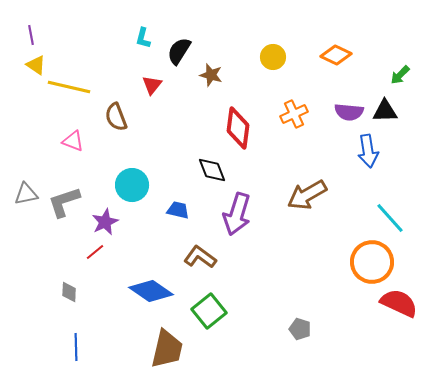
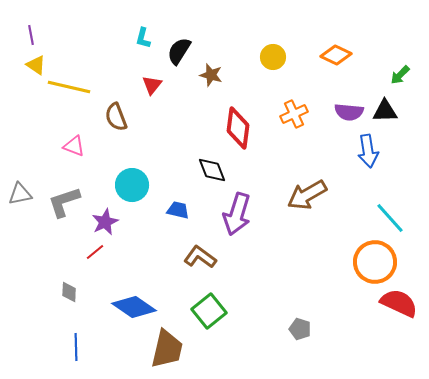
pink triangle: moved 1 px right, 5 px down
gray triangle: moved 6 px left
orange circle: moved 3 px right
blue diamond: moved 17 px left, 16 px down
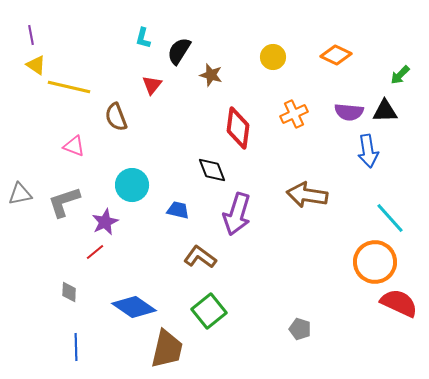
brown arrow: rotated 39 degrees clockwise
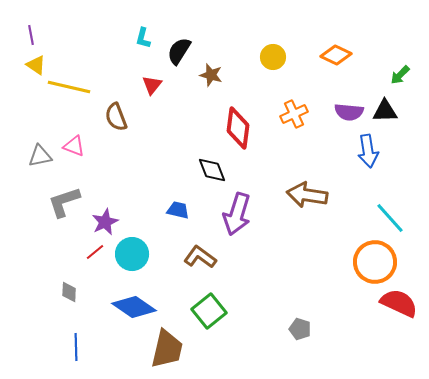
cyan circle: moved 69 px down
gray triangle: moved 20 px right, 38 px up
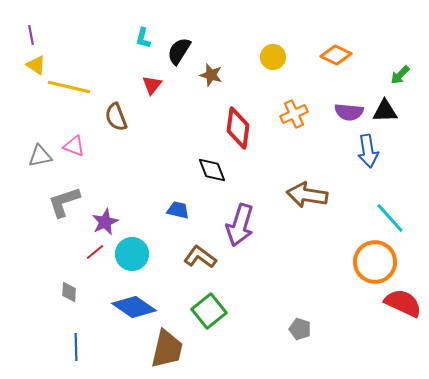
purple arrow: moved 3 px right, 11 px down
red semicircle: moved 4 px right
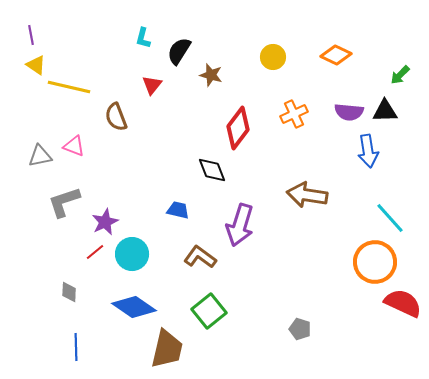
red diamond: rotated 30 degrees clockwise
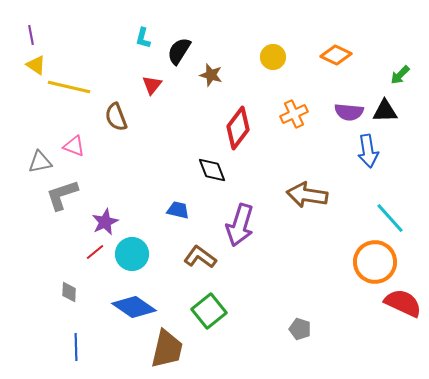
gray triangle: moved 6 px down
gray L-shape: moved 2 px left, 7 px up
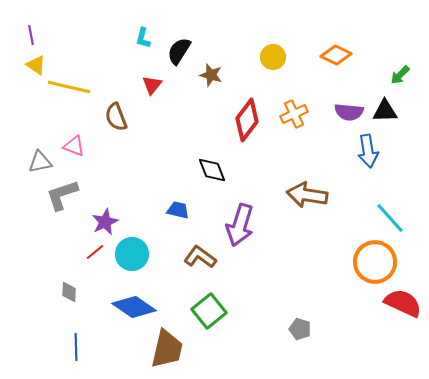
red diamond: moved 9 px right, 8 px up
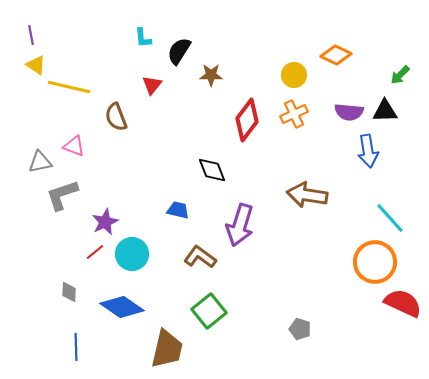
cyan L-shape: rotated 20 degrees counterclockwise
yellow circle: moved 21 px right, 18 px down
brown star: rotated 15 degrees counterclockwise
blue diamond: moved 12 px left
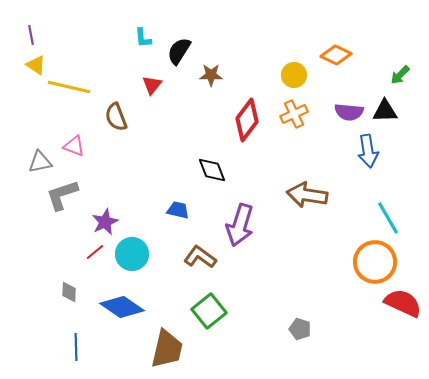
cyan line: moved 2 px left; rotated 12 degrees clockwise
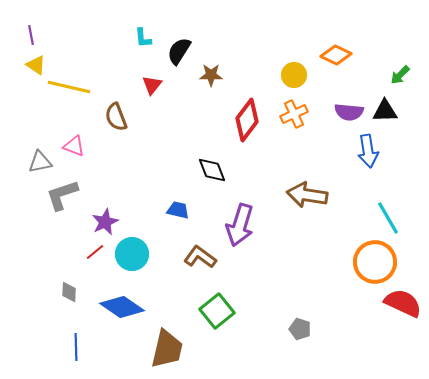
green square: moved 8 px right
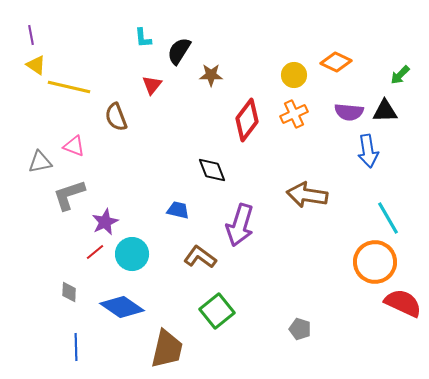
orange diamond: moved 7 px down
gray L-shape: moved 7 px right
